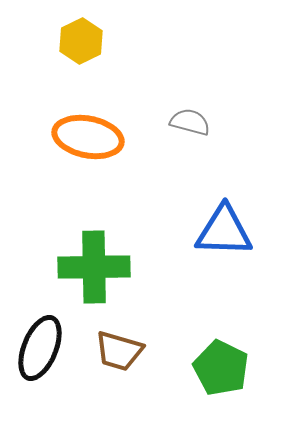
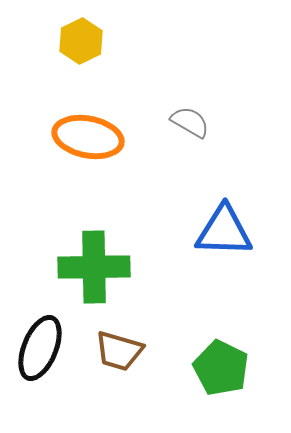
gray semicircle: rotated 15 degrees clockwise
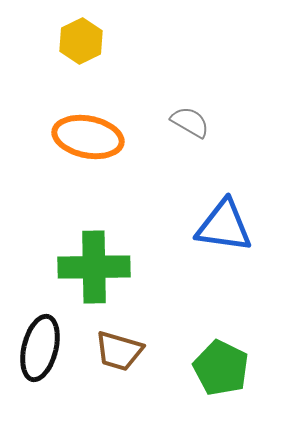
blue triangle: moved 5 px up; rotated 6 degrees clockwise
black ellipse: rotated 8 degrees counterclockwise
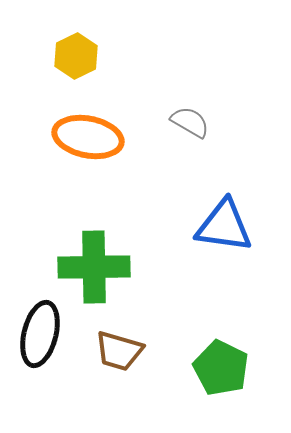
yellow hexagon: moved 5 px left, 15 px down
black ellipse: moved 14 px up
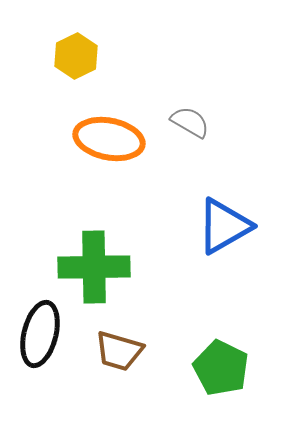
orange ellipse: moved 21 px right, 2 px down
blue triangle: rotated 38 degrees counterclockwise
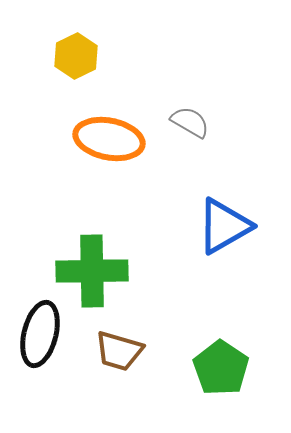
green cross: moved 2 px left, 4 px down
green pentagon: rotated 8 degrees clockwise
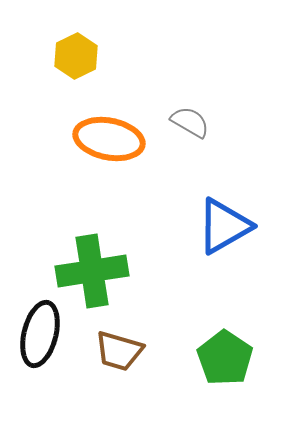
green cross: rotated 8 degrees counterclockwise
green pentagon: moved 4 px right, 10 px up
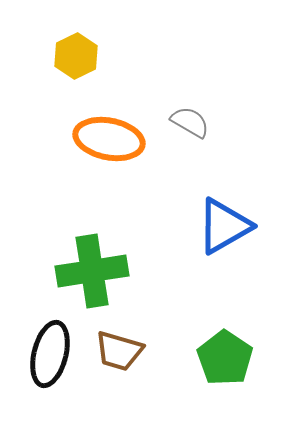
black ellipse: moved 10 px right, 20 px down
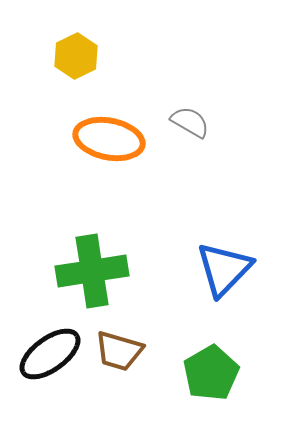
blue triangle: moved 43 px down; rotated 16 degrees counterclockwise
black ellipse: rotated 40 degrees clockwise
green pentagon: moved 14 px left, 15 px down; rotated 8 degrees clockwise
